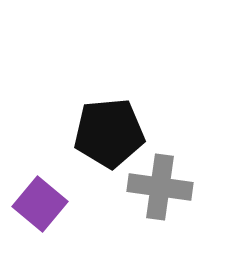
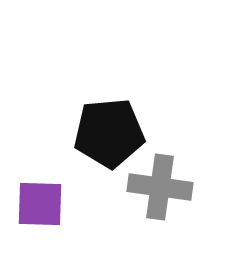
purple square: rotated 38 degrees counterclockwise
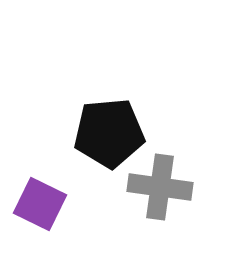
purple square: rotated 24 degrees clockwise
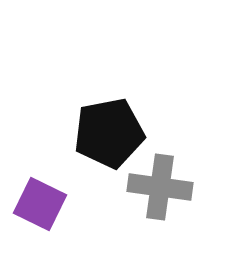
black pentagon: rotated 6 degrees counterclockwise
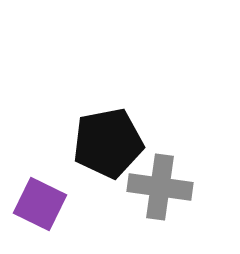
black pentagon: moved 1 px left, 10 px down
